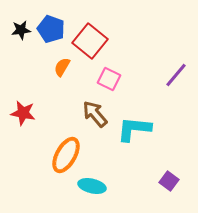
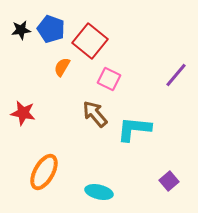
orange ellipse: moved 22 px left, 17 px down
purple square: rotated 12 degrees clockwise
cyan ellipse: moved 7 px right, 6 px down
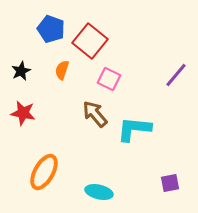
black star: moved 41 px down; rotated 18 degrees counterclockwise
orange semicircle: moved 3 px down; rotated 12 degrees counterclockwise
purple square: moved 1 px right, 2 px down; rotated 30 degrees clockwise
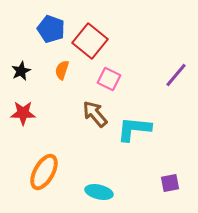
red star: rotated 10 degrees counterclockwise
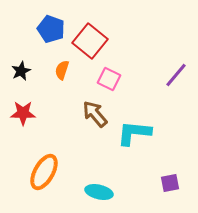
cyan L-shape: moved 4 px down
